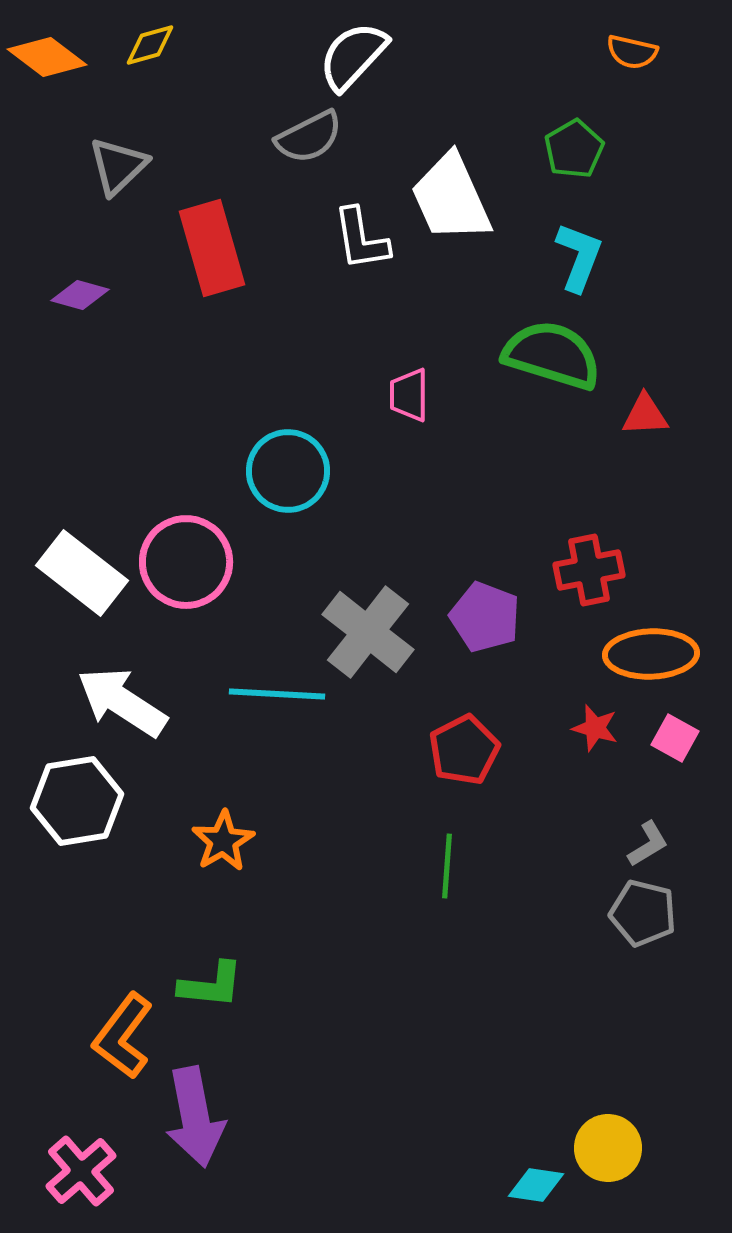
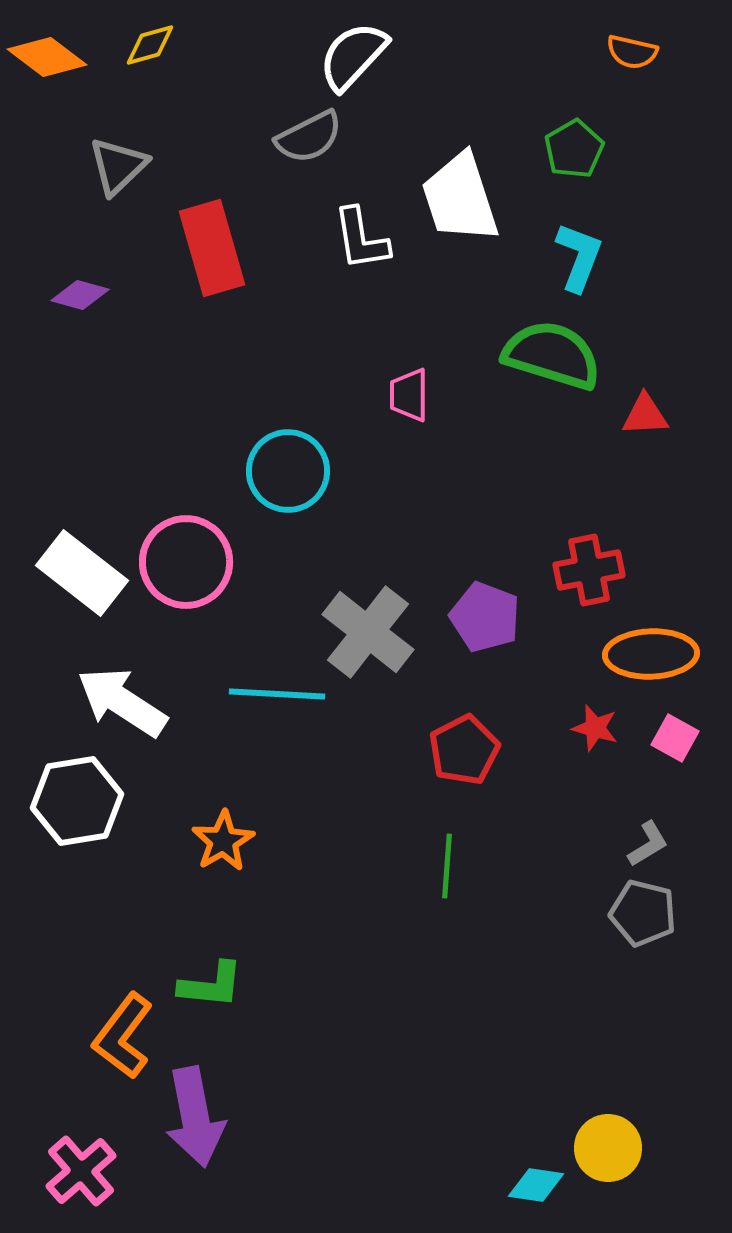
white trapezoid: moved 9 px right; rotated 6 degrees clockwise
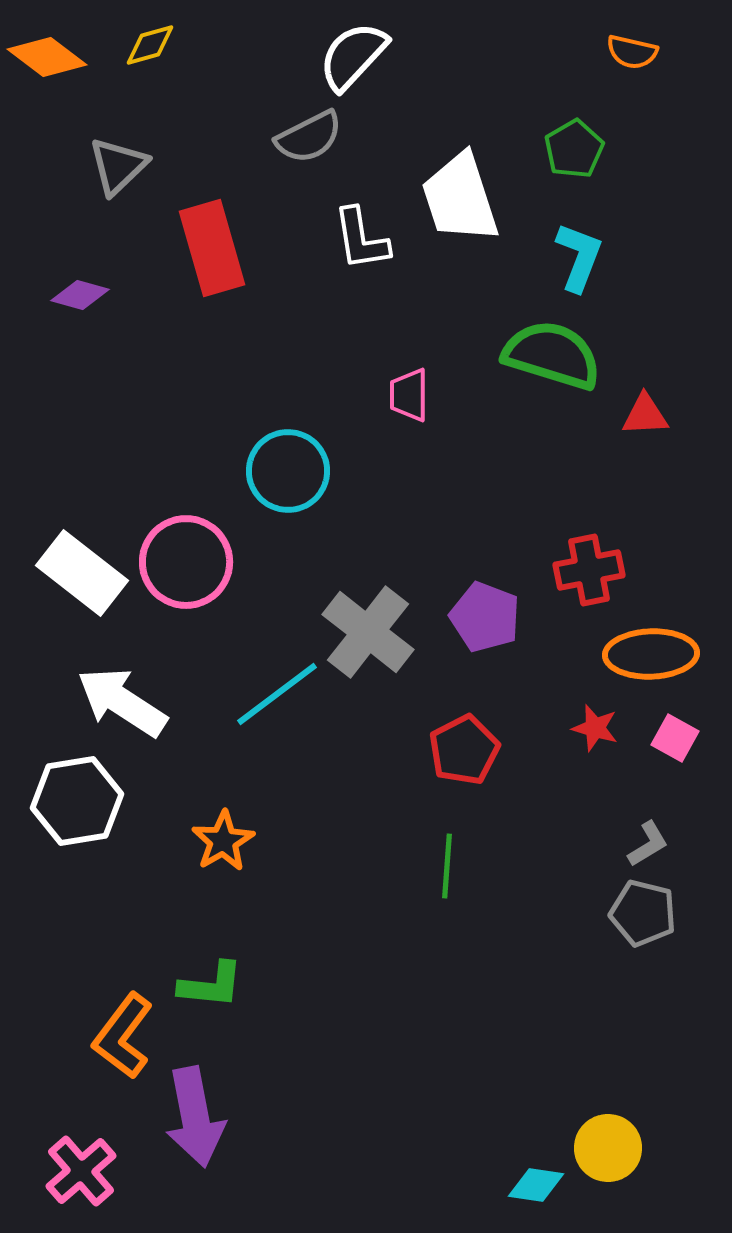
cyan line: rotated 40 degrees counterclockwise
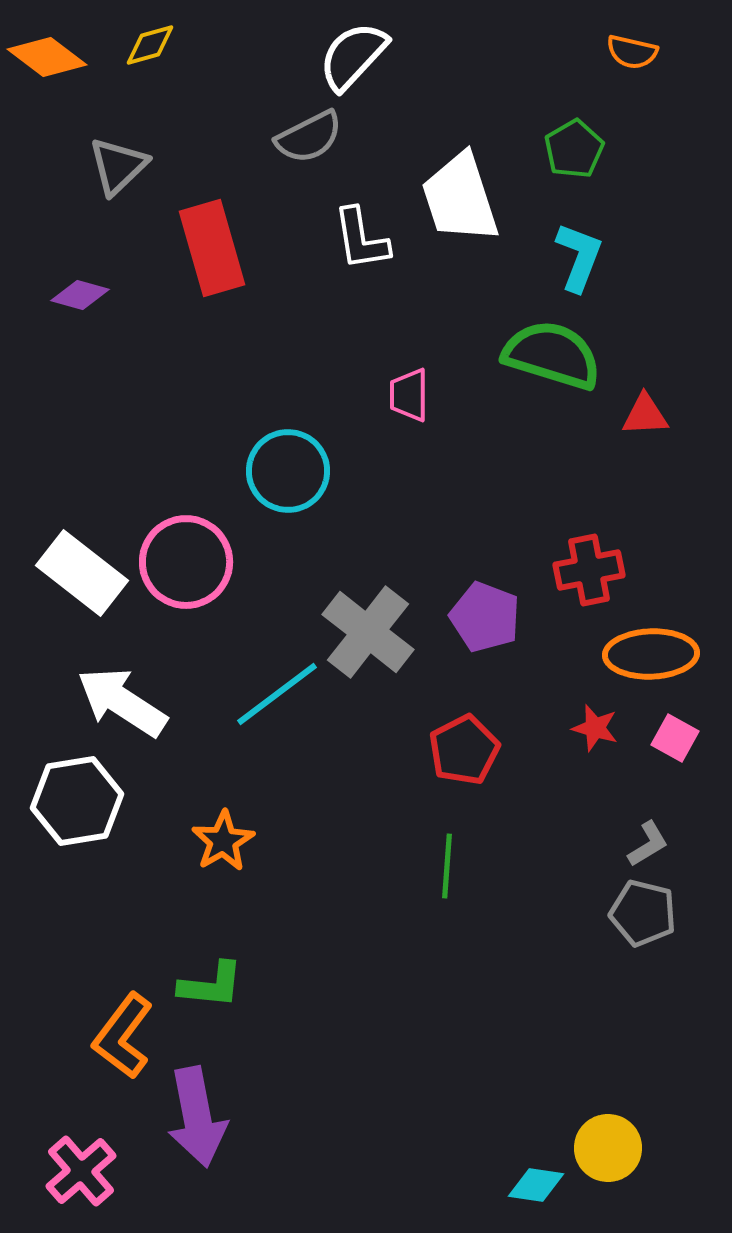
purple arrow: moved 2 px right
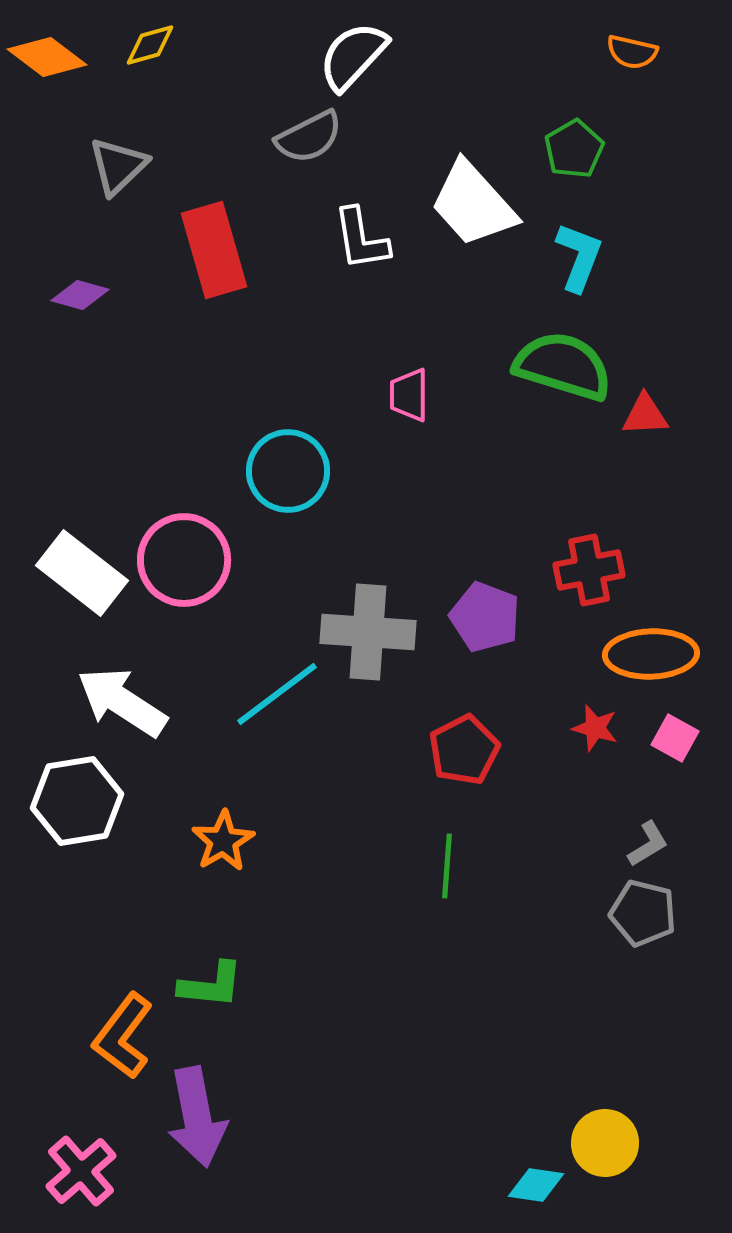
white trapezoid: moved 13 px right, 6 px down; rotated 24 degrees counterclockwise
red rectangle: moved 2 px right, 2 px down
green semicircle: moved 11 px right, 11 px down
pink circle: moved 2 px left, 2 px up
gray cross: rotated 34 degrees counterclockwise
yellow circle: moved 3 px left, 5 px up
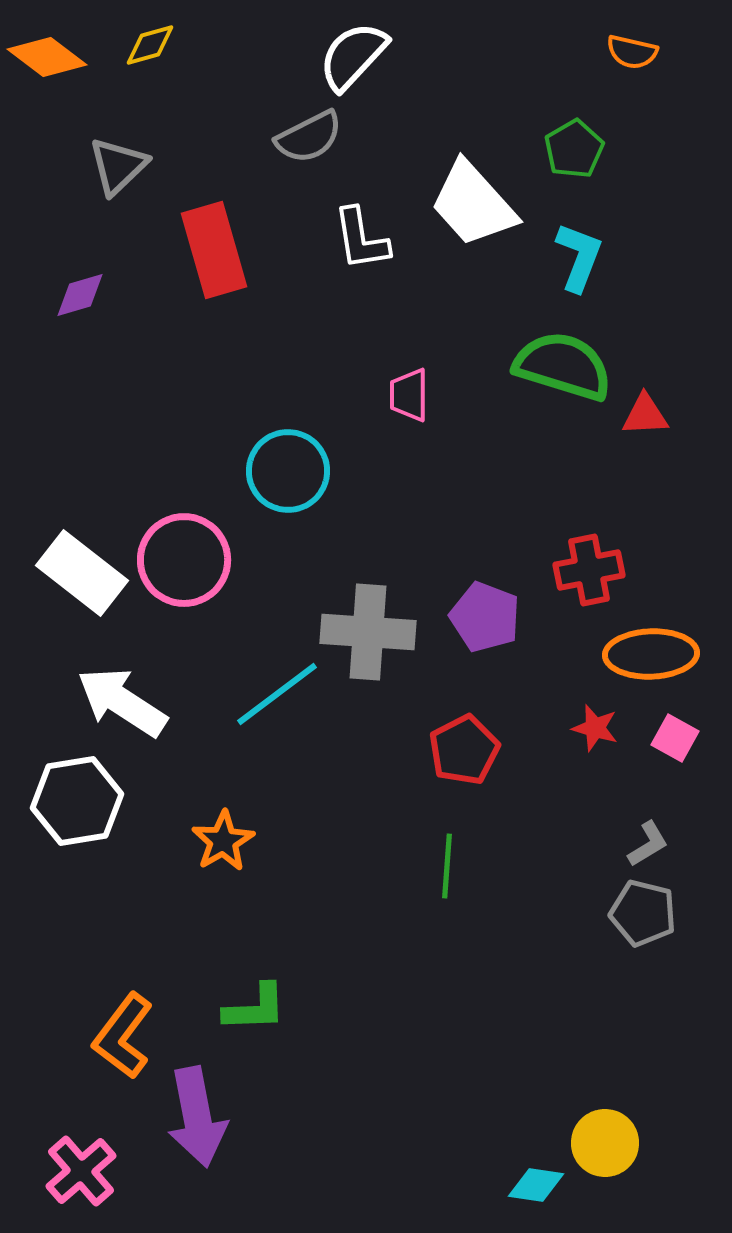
purple diamond: rotated 32 degrees counterclockwise
green L-shape: moved 44 px right, 23 px down; rotated 8 degrees counterclockwise
